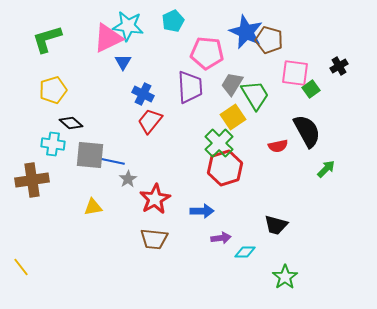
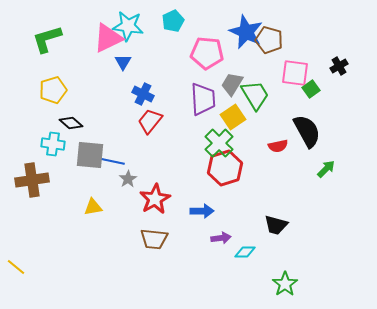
purple trapezoid: moved 13 px right, 12 px down
yellow line: moved 5 px left; rotated 12 degrees counterclockwise
green star: moved 7 px down
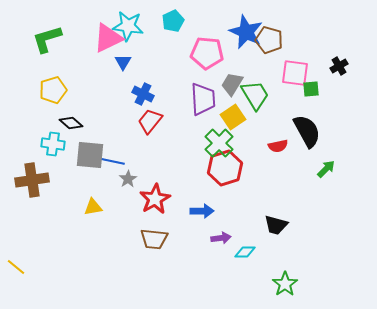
green square: rotated 30 degrees clockwise
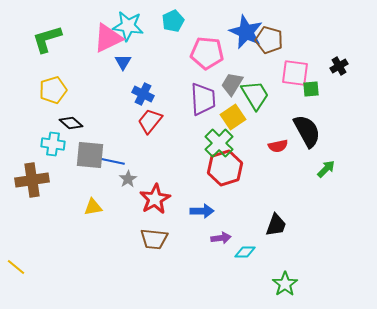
black trapezoid: rotated 85 degrees counterclockwise
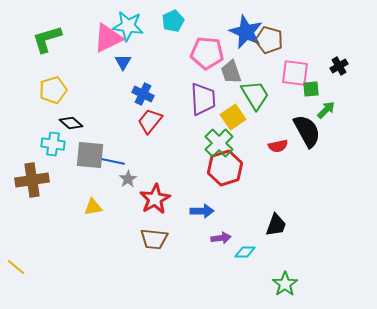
gray trapezoid: moved 1 px left, 12 px up; rotated 50 degrees counterclockwise
green arrow: moved 59 px up
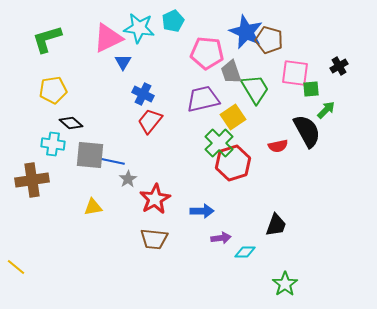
cyan star: moved 11 px right, 2 px down
yellow pentagon: rotated 8 degrees clockwise
green trapezoid: moved 6 px up
purple trapezoid: rotated 100 degrees counterclockwise
red hexagon: moved 8 px right, 5 px up
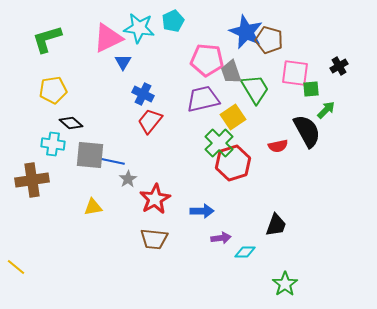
pink pentagon: moved 7 px down
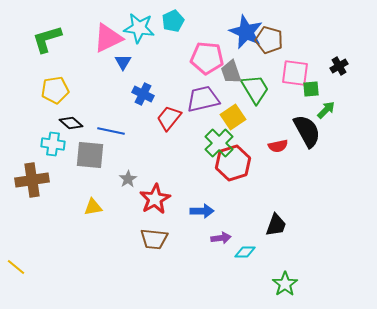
pink pentagon: moved 2 px up
yellow pentagon: moved 2 px right
red trapezoid: moved 19 px right, 3 px up
blue line: moved 30 px up
